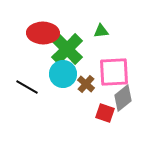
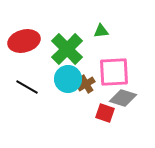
red ellipse: moved 19 px left, 8 px down; rotated 16 degrees counterclockwise
cyan circle: moved 5 px right, 5 px down
brown cross: rotated 18 degrees clockwise
gray diamond: rotated 56 degrees clockwise
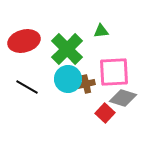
brown cross: rotated 18 degrees clockwise
red square: rotated 24 degrees clockwise
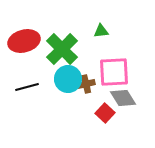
green cross: moved 5 px left
black line: rotated 45 degrees counterclockwise
gray diamond: rotated 40 degrees clockwise
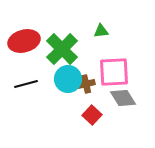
black line: moved 1 px left, 3 px up
red square: moved 13 px left, 2 px down
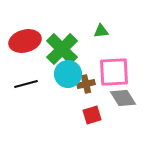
red ellipse: moved 1 px right
cyan circle: moved 5 px up
red square: rotated 30 degrees clockwise
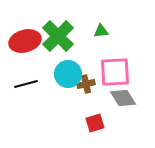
green cross: moved 4 px left, 13 px up
pink square: moved 1 px right
red square: moved 3 px right, 8 px down
